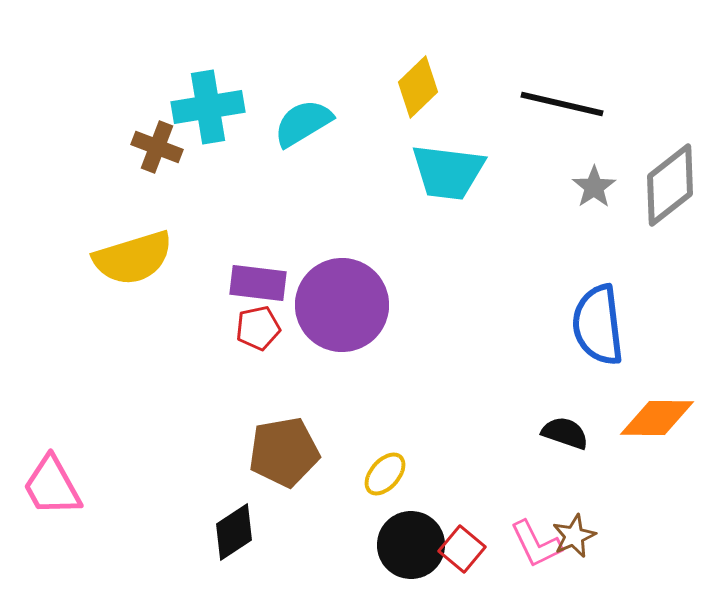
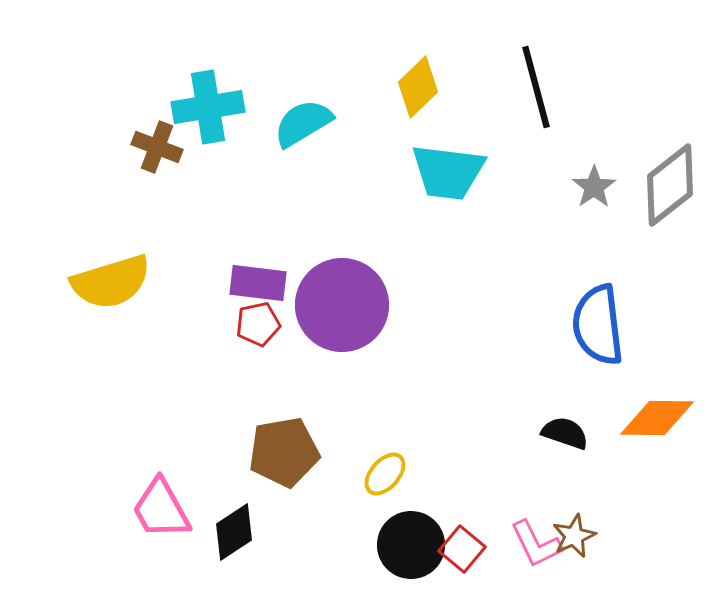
black line: moved 26 px left, 17 px up; rotated 62 degrees clockwise
yellow semicircle: moved 22 px left, 24 px down
red pentagon: moved 4 px up
pink trapezoid: moved 109 px right, 23 px down
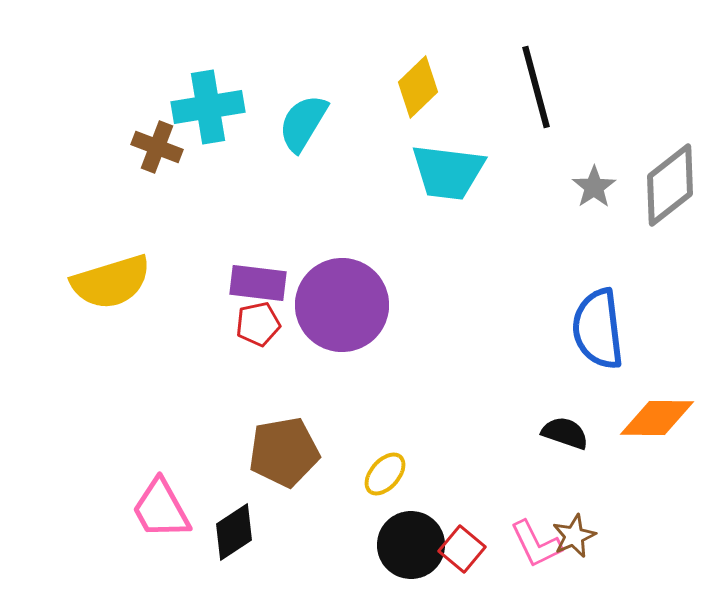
cyan semicircle: rotated 28 degrees counterclockwise
blue semicircle: moved 4 px down
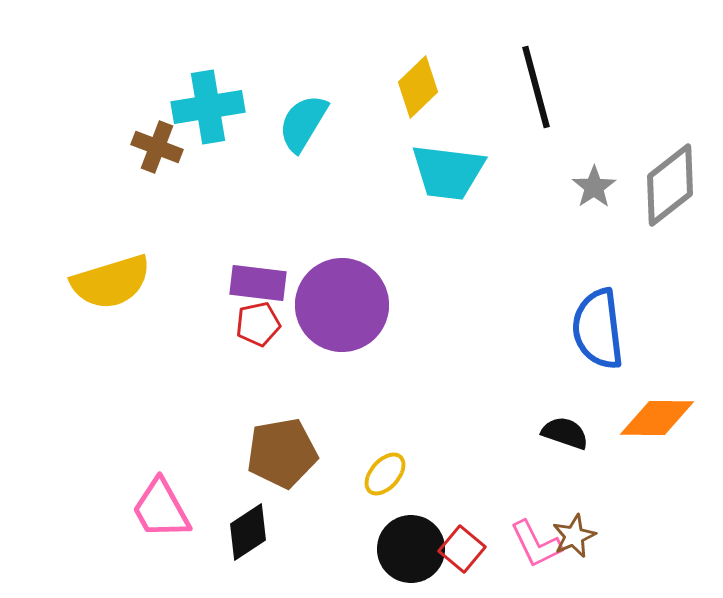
brown pentagon: moved 2 px left, 1 px down
black diamond: moved 14 px right
black circle: moved 4 px down
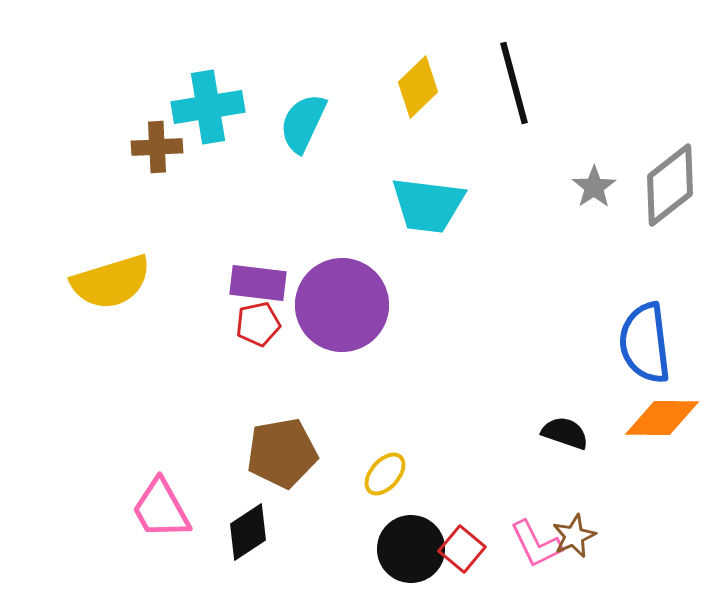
black line: moved 22 px left, 4 px up
cyan semicircle: rotated 6 degrees counterclockwise
brown cross: rotated 24 degrees counterclockwise
cyan trapezoid: moved 20 px left, 33 px down
blue semicircle: moved 47 px right, 14 px down
orange diamond: moved 5 px right
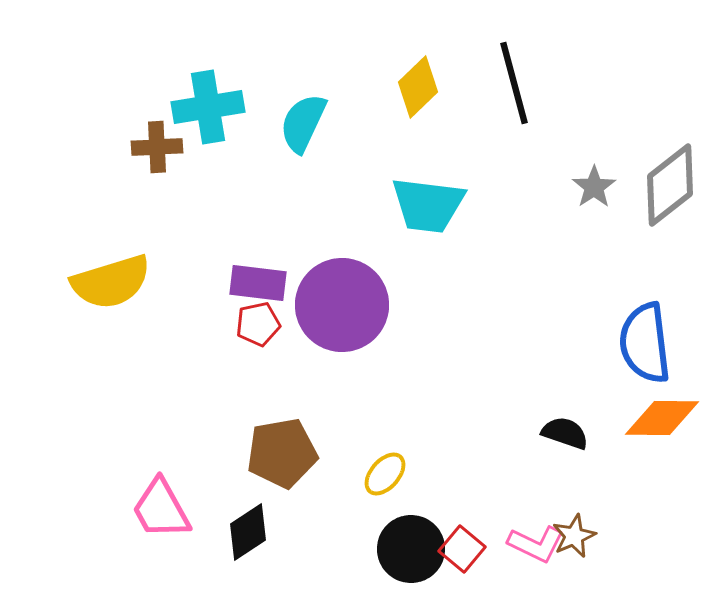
pink L-shape: rotated 38 degrees counterclockwise
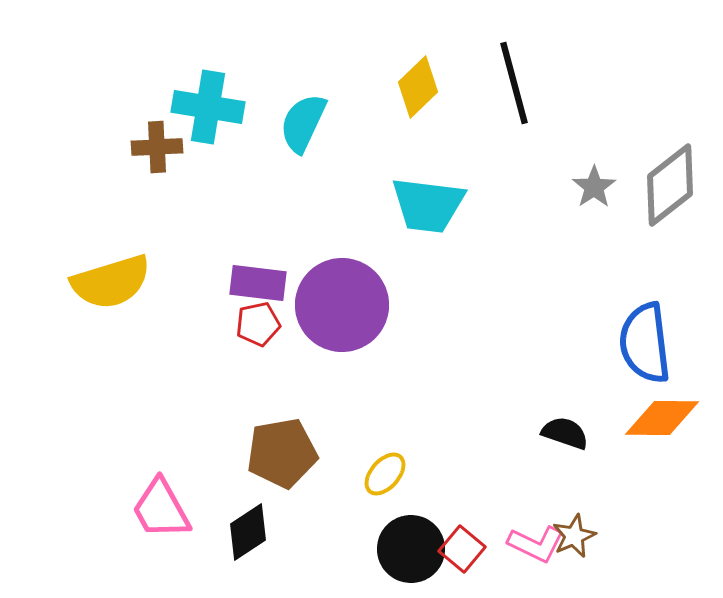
cyan cross: rotated 18 degrees clockwise
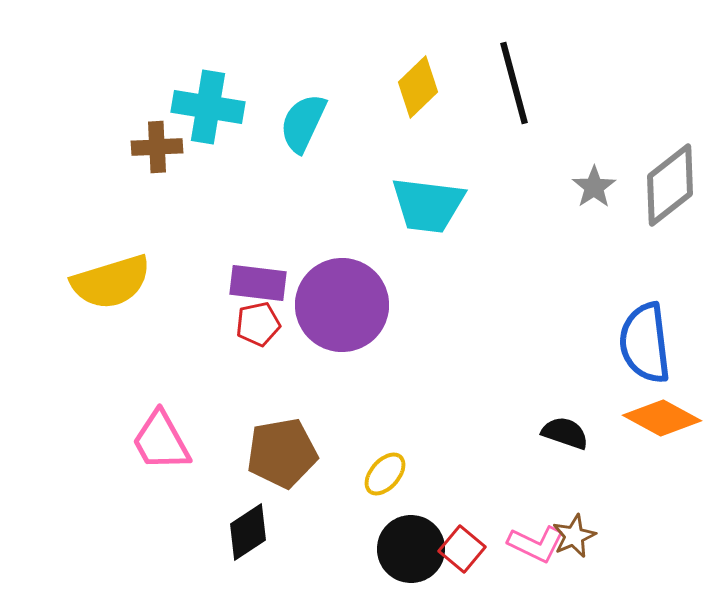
orange diamond: rotated 28 degrees clockwise
pink trapezoid: moved 68 px up
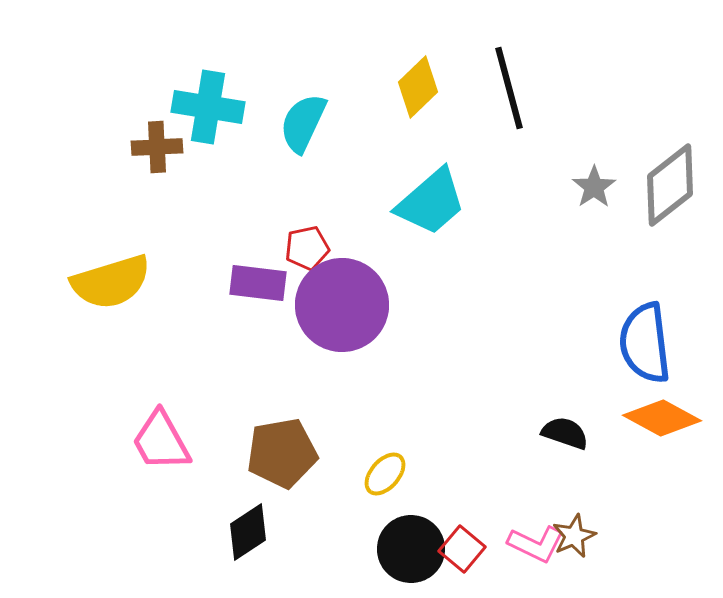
black line: moved 5 px left, 5 px down
cyan trapezoid: moved 3 px right, 3 px up; rotated 48 degrees counterclockwise
red pentagon: moved 49 px right, 76 px up
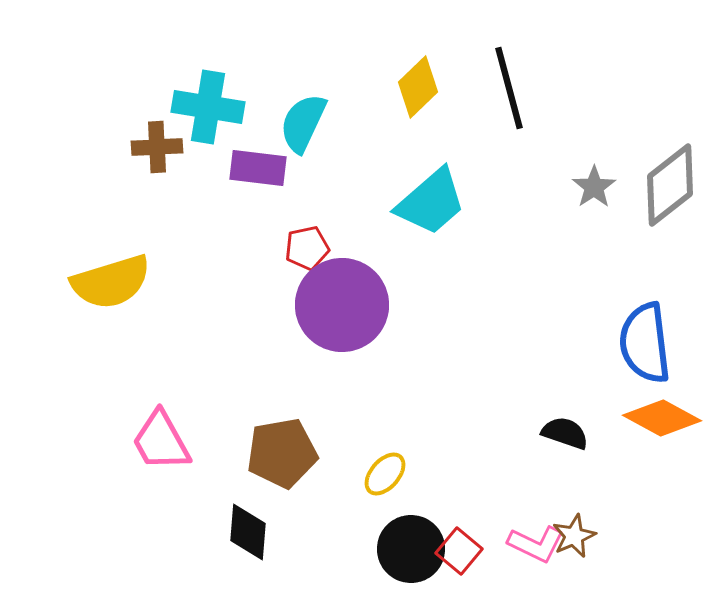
purple rectangle: moved 115 px up
black diamond: rotated 52 degrees counterclockwise
red square: moved 3 px left, 2 px down
